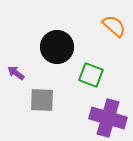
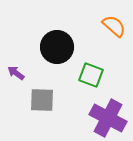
purple cross: rotated 12 degrees clockwise
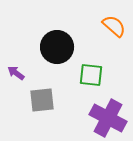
green square: rotated 15 degrees counterclockwise
gray square: rotated 8 degrees counterclockwise
